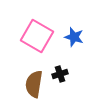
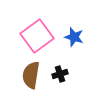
pink square: rotated 24 degrees clockwise
brown semicircle: moved 3 px left, 9 px up
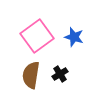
black cross: rotated 14 degrees counterclockwise
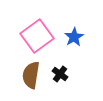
blue star: rotated 24 degrees clockwise
black cross: rotated 21 degrees counterclockwise
